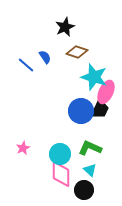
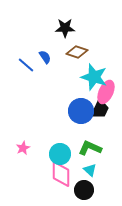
black star: moved 1 px down; rotated 24 degrees clockwise
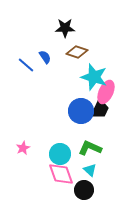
pink diamond: rotated 20 degrees counterclockwise
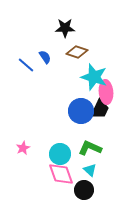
pink ellipse: rotated 30 degrees counterclockwise
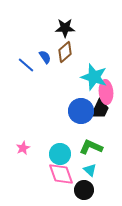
brown diamond: moved 12 px left; rotated 60 degrees counterclockwise
green L-shape: moved 1 px right, 1 px up
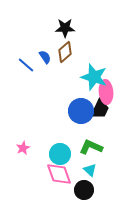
pink diamond: moved 2 px left
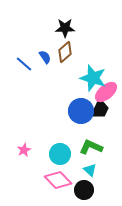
blue line: moved 2 px left, 1 px up
cyan star: moved 1 px left, 1 px down
pink ellipse: rotated 55 degrees clockwise
pink star: moved 1 px right, 2 px down
pink diamond: moved 1 px left, 6 px down; rotated 24 degrees counterclockwise
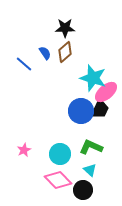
blue semicircle: moved 4 px up
black circle: moved 1 px left
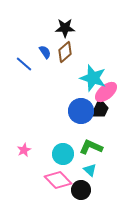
blue semicircle: moved 1 px up
cyan circle: moved 3 px right
black circle: moved 2 px left
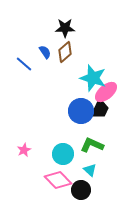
green L-shape: moved 1 px right, 2 px up
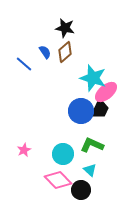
black star: rotated 12 degrees clockwise
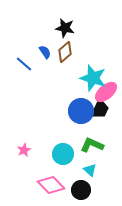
pink diamond: moved 7 px left, 5 px down
